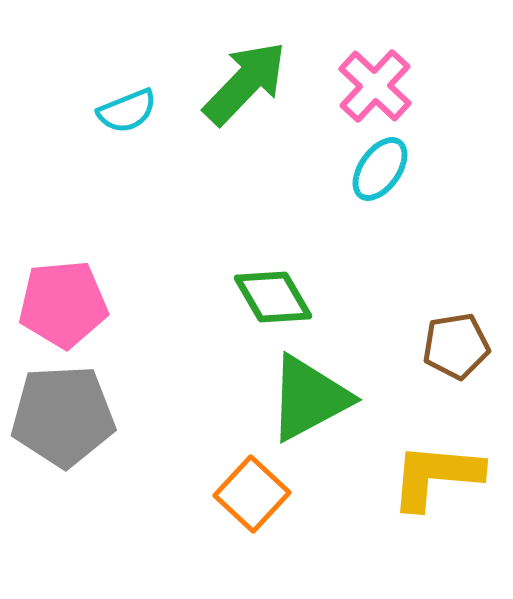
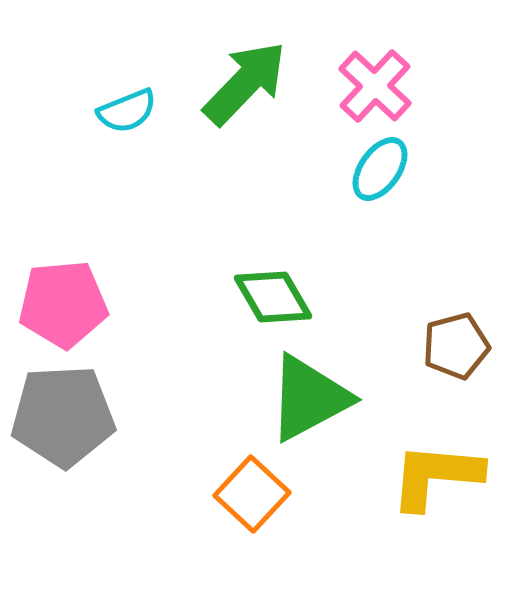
brown pentagon: rotated 6 degrees counterclockwise
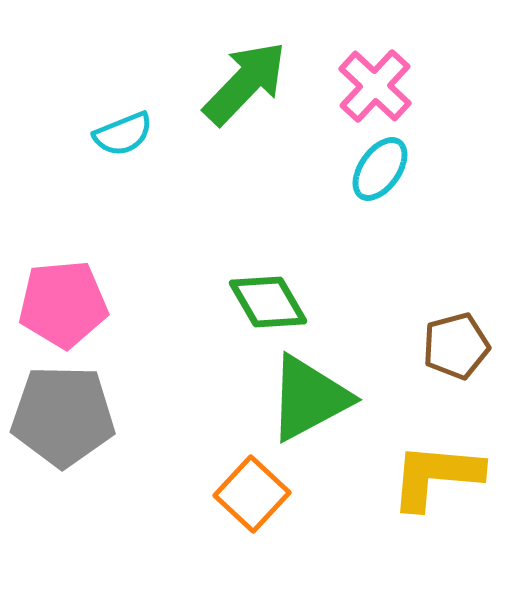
cyan semicircle: moved 4 px left, 23 px down
green diamond: moved 5 px left, 5 px down
gray pentagon: rotated 4 degrees clockwise
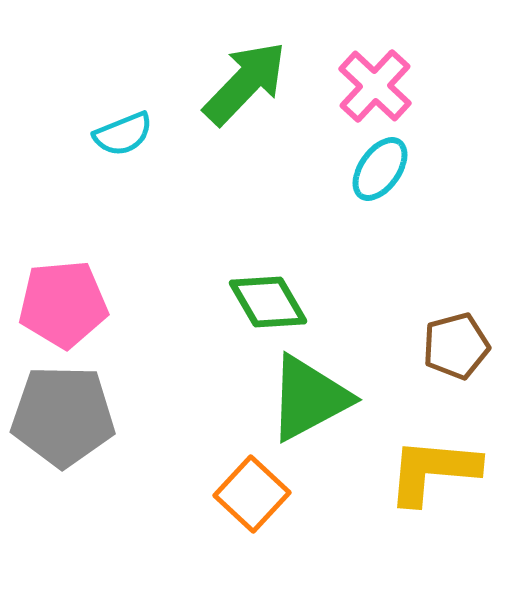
yellow L-shape: moved 3 px left, 5 px up
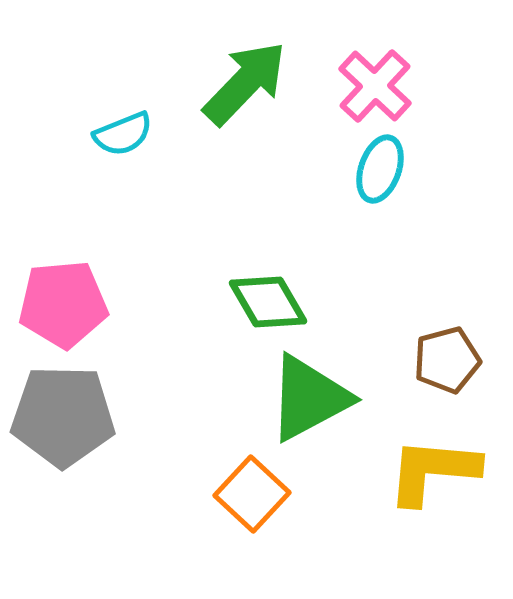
cyan ellipse: rotated 16 degrees counterclockwise
brown pentagon: moved 9 px left, 14 px down
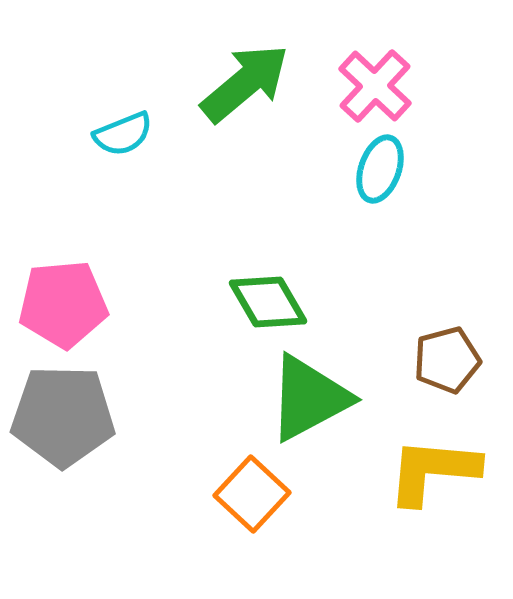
green arrow: rotated 6 degrees clockwise
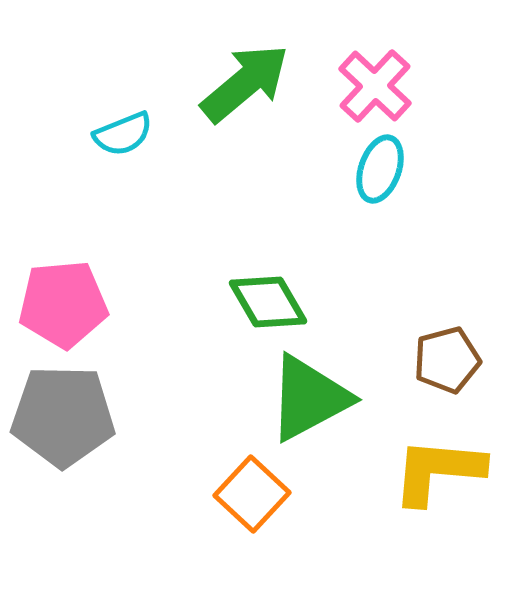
yellow L-shape: moved 5 px right
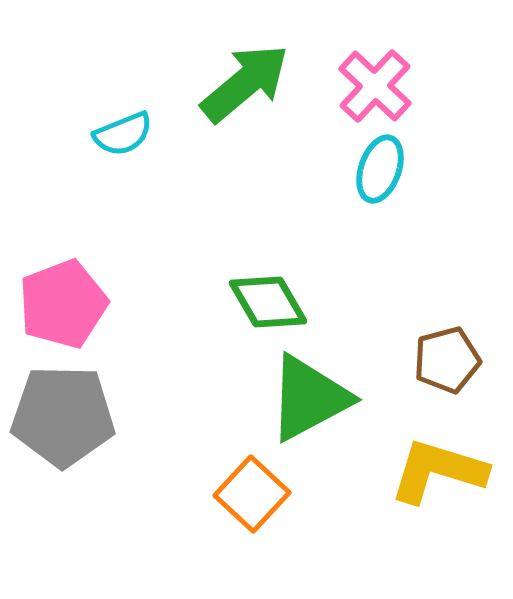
pink pentagon: rotated 16 degrees counterclockwise
yellow L-shape: rotated 12 degrees clockwise
